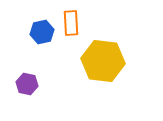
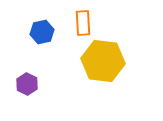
orange rectangle: moved 12 px right
purple hexagon: rotated 15 degrees clockwise
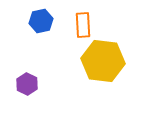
orange rectangle: moved 2 px down
blue hexagon: moved 1 px left, 11 px up
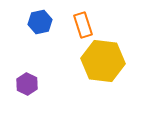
blue hexagon: moved 1 px left, 1 px down
orange rectangle: rotated 15 degrees counterclockwise
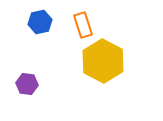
yellow hexagon: rotated 21 degrees clockwise
purple hexagon: rotated 20 degrees counterclockwise
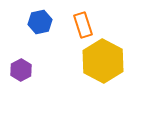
purple hexagon: moved 6 px left, 14 px up; rotated 25 degrees clockwise
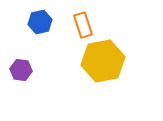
yellow hexagon: rotated 21 degrees clockwise
purple hexagon: rotated 25 degrees counterclockwise
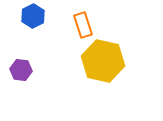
blue hexagon: moved 7 px left, 6 px up; rotated 15 degrees counterclockwise
yellow hexagon: rotated 24 degrees clockwise
